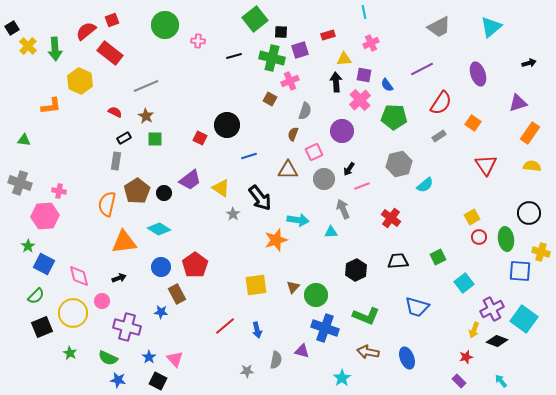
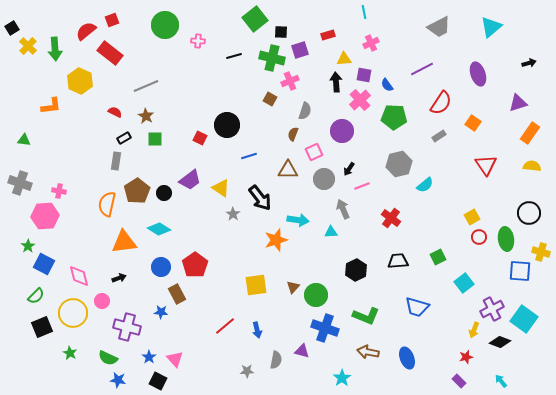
black diamond at (497, 341): moved 3 px right, 1 px down
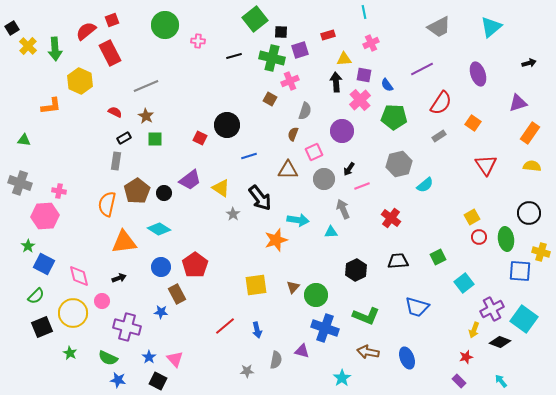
red rectangle at (110, 53): rotated 25 degrees clockwise
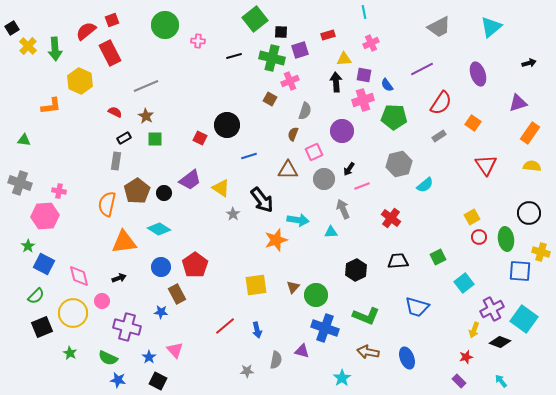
pink cross at (360, 100): moved 3 px right; rotated 25 degrees clockwise
black arrow at (260, 198): moved 2 px right, 2 px down
pink triangle at (175, 359): moved 9 px up
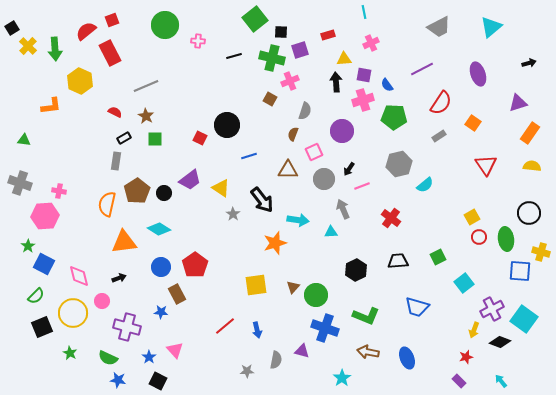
orange star at (276, 240): moved 1 px left, 3 px down
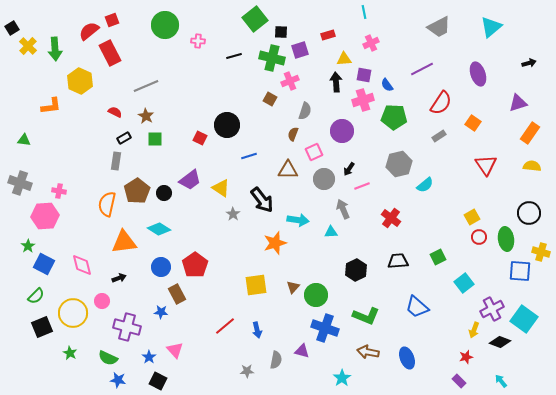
red semicircle at (86, 31): moved 3 px right
pink diamond at (79, 276): moved 3 px right, 11 px up
blue trapezoid at (417, 307): rotated 25 degrees clockwise
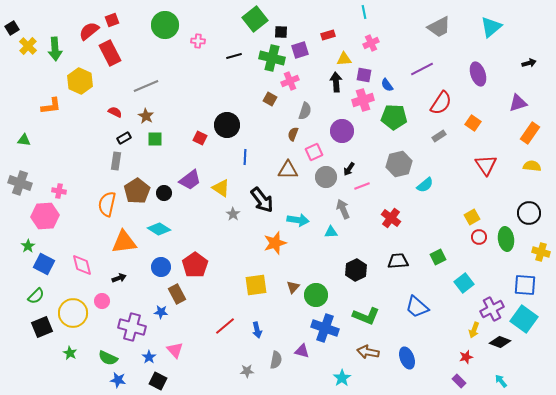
blue line at (249, 156): moved 4 px left, 1 px down; rotated 70 degrees counterclockwise
gray circle at (324, 179): moved 2 px right, 2 px up
blue square at (520, 271): moved 5 px right, 14 px down
purple cross at (127, 327): moved 5 px right
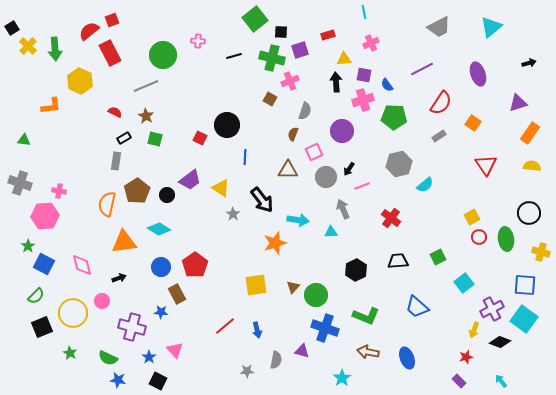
green circle at (165, 25): moved 2 px left, 30 px down
green square at (155, 139): rotated 14 degrees clockwise
black circle at (164, 193): moved 3 px right, 2 px down
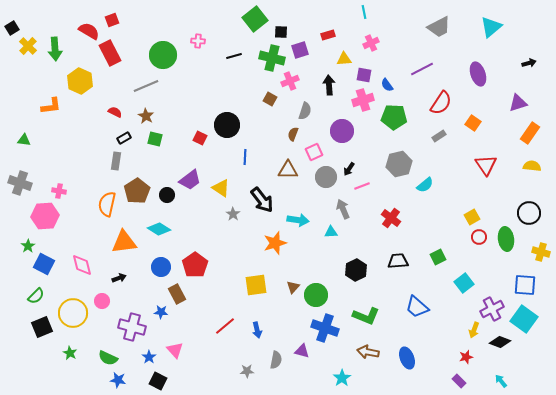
red semicircle at (89, 31): rotated 70 degrees clockwise
black arrow at (336, 82): moved 7 px left, 3 px down
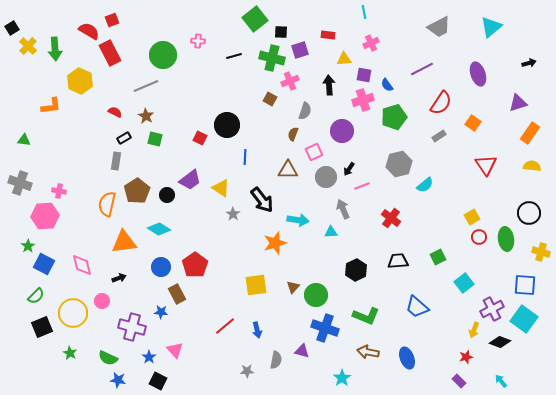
red rectangle at (328, 35): rotated 24 degrees clockwise
green pentagon at (394, 117): rotated 20 degrees counterclockwise
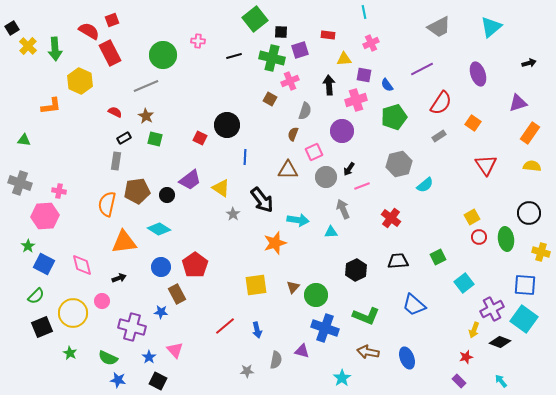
pink cross at (363, 100): moved 7 px left
brown pentagon at (137, 191): rotated 25 degrees clockwise
blue trapezoid at (417, 307): moved 3 px left, 2 px up
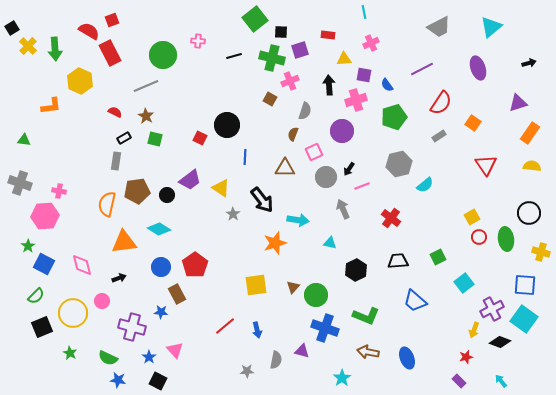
purple ellipse at (478, 74): moved 6 px up
brown triangle at (288, 170): moved 3 px left, 2 px up
cyan triangle at (331, 232): moved 1 px left, 11 px down; rotated 16 degrees clockwise
blue trapezoid at (414, 305): moved 1 px right, 4 px up
